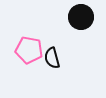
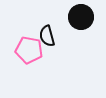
black semicircle: moved 5 px left, 22 px up
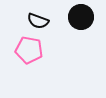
black semicircle: moved 9 px left, 15 px up; rotated 55 degrees counterclockwise
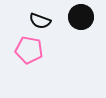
black semicircle: moved 2 px right
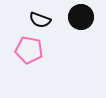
black semicircle: moved 1 px up
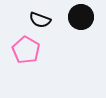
pink pentagon: moved 3 px left; rotated 20 degrees clockwise
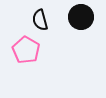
black semicircle: rotated 55 degrees clockwise
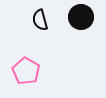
pink pentagon: moved 21 px down
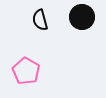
black circle: moved 1 px right
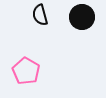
black semicircle: moved 5 px up
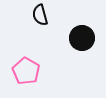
black circle: moved 21 px down
